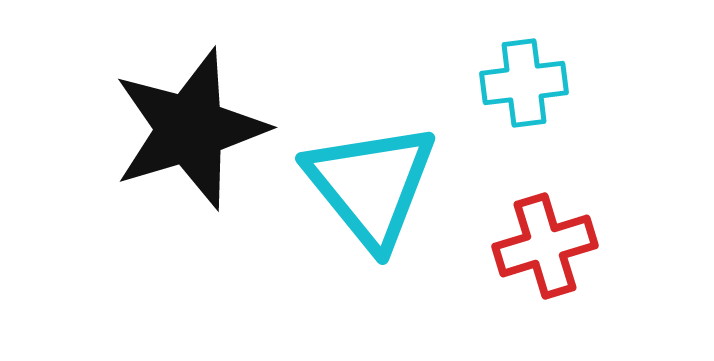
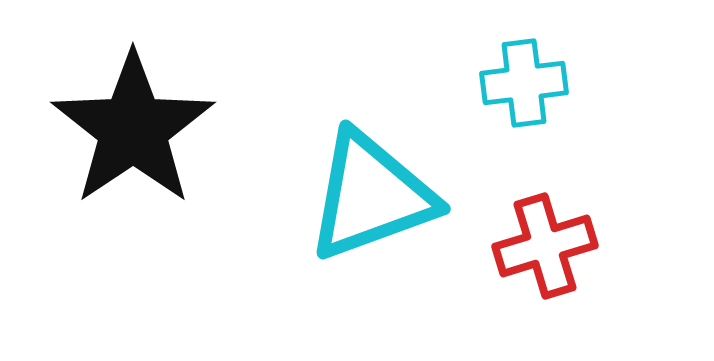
black star: moved 57 px left; rotated 17 degrees counterclockwise
cyan triangle: moved 11 px down; rotated 49 degrees clockwise
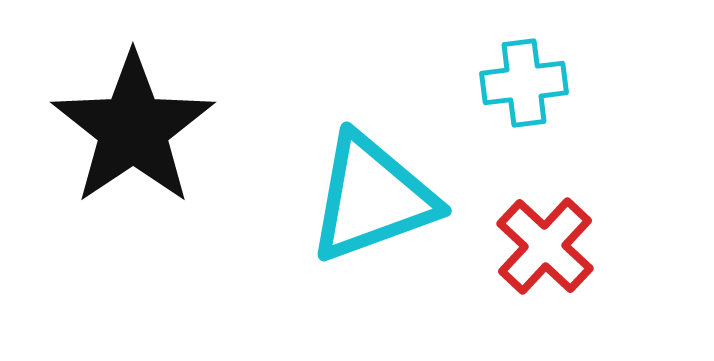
cyan triangle: moved 1 px right, 2 px down
red cross: rotated 30 degrees counterclockwise
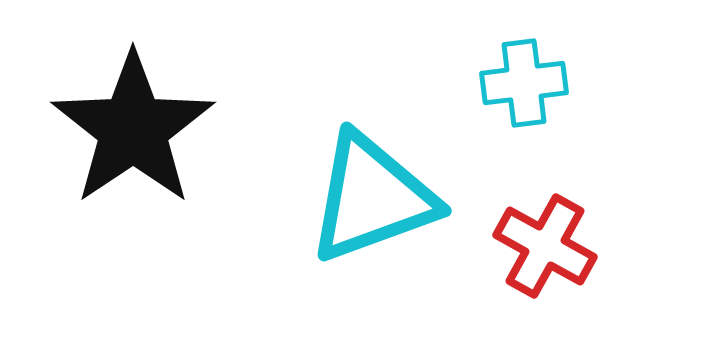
red cross: rotated 14 degrees counterclockwise
